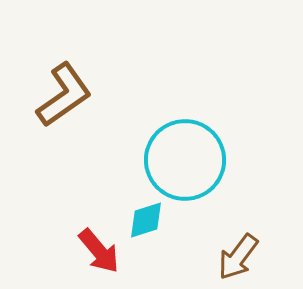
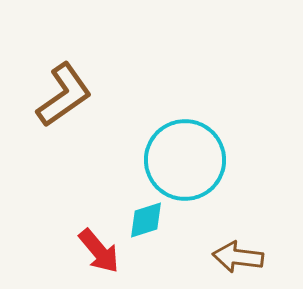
brown arrow: rotated 60 degrees clockwise
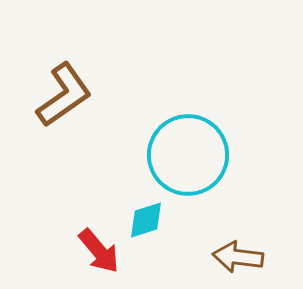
cyan circle: moved 3 px right, 5 px up
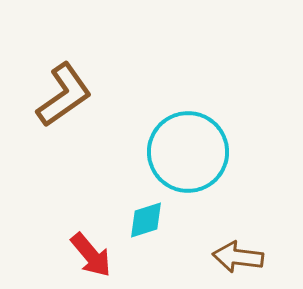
cyan circle: moved 3 px up
red arrow: moved 8 px left, 4 px down
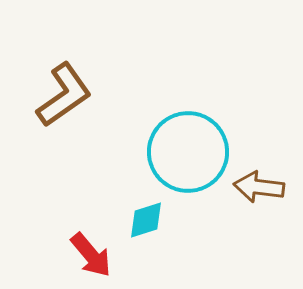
brown arrow: moved 21 px right, 70 px up
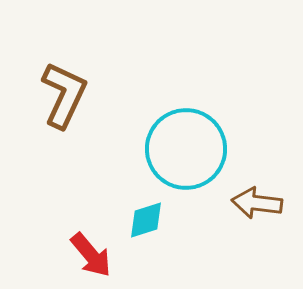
brown L-shape: rotated 30 degrees counterclockwise
cyan circle: moved 2 px left, 3 px up
brown arrow: moved 2 px left, 16 px down
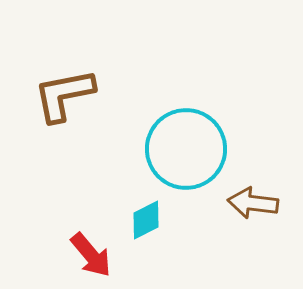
brown L-shape: rotated 126 degrees counterclockwise
brown arrow: moved 4 px left
cyan diamond: rotated 9 degrees counterclockwise
